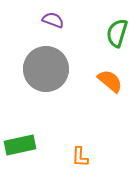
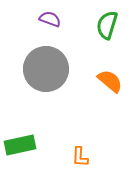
purple semicircle: moved 3 px left, 1 px up
green semicircle: moved 10 px left, 8 px up
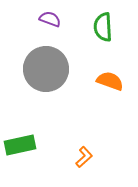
green semicircle: moved 4 px left, 2 px down; rotated 20 degrees counterclockwise
orange semicircle: rotated 20 degrees counterclockwise
orange L-shape: moved 4 px right; rotated 135 degrees counterclockwise
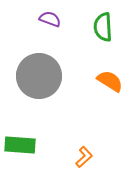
gray circle: moved 7 px left, 7 px down
orange semicircle: rotated 12 degrees clockwise
green rectangle: rotated 16 degrees clockwise
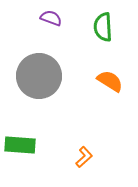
purple semicircle: moved 1 px right, 1 px up
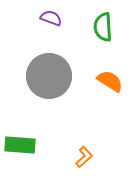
gray circle: moved 10 px right
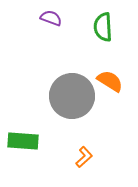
gray circle: moved 23 px right, 20 px down
green rectangle: moved 3 px right, 4 px up
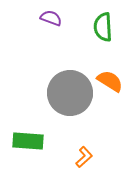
gray circle: moved 2 px left, 3 px up
green rectangle: moved 5 px right
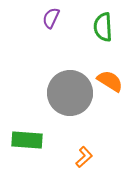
purple semicircle: rotated 85 degrees counterclockwise
green rectangle: moved 1 px left, 1 px up
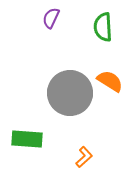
green rectangle: moved 1 px up
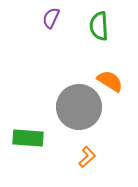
green semicircle: moved 4 px left, 1 px up
gray circle: moved 9 px right, 14 px down
green rectangle: moved 1 px right, 1 px up
orange L-shape: moved 3 px right
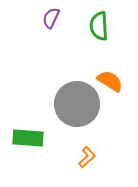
gray circle: moved 2 px left, 3 px up
